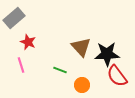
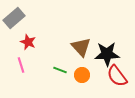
orange circle: moved 10 px up
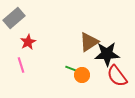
red star: rotated 21 degrees clockwise
brown triangle: moved 8 px right, 5 px up; rotated 40 degrees clockwise
green line: moved 12 px right, 1 px up
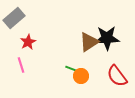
black star: moved 16 px up
orange circle: moved 1 px left, 1 px down
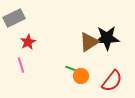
gray rectangle: rotated 15 degrees clockwise
red semicircle: moved 5 px left, 5 px down; rotated 105 degrees counterclockwise
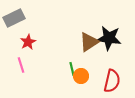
black star: moved 2 px right; rotated 10 degrees clockwise
green line: rotated 56 degrees clockwise
red semicircle: rotated 25 degrees counterclockwise
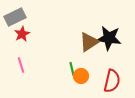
gray rectangle: moved 1 px right, 1 px up
red star: moved 6 px left, 8 px up
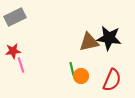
red star: moved 9 px left, 17 px down; rotated 21 degrees clockwise
brown triangle: rotated 20 degrees clockwise
red semicircle: moved 1 px up; rotated 10 degrees clockwise
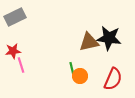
orange circle: moved 1 px left
red semicircle: moved 1 px right, 1 px up
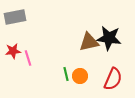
gray rectangle: rotated 15 degrees clockwise
pink line: moved 7 px right, 7 px up
green line: moved 6 px left, 5 px down
